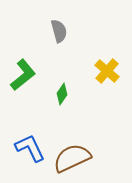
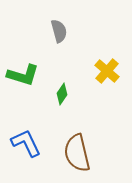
green L-shape: rotated 56 degrees clockwise
blue L-shape: moved 4 px left, 5 px up
brown semicircle: moved 5 px right, 5 px up; rotated 78 degrees counterclockwise
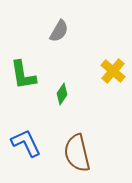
gray semicircle: rotated 45 degrees clockwise
yellow cross: moved 6 px right
green L-shape: rotated 64 degrees clockwise
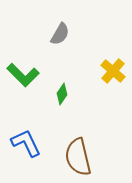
gray semicircle: moved 1 px right, 3 px down
green L-shape: rotated 36 degrees counterclockwise
brown semicircle: moved 1 px right, 4 px down
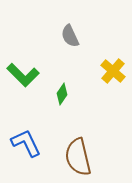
gray semicircle: moved 10 px right, 2 px down; rotated 125 degrees clockwise
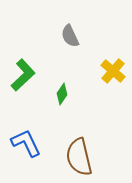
green L-shape: rotated 88 degrees counterclockwise
brown semicircle: moved 1 px right
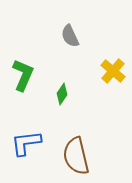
green L-shape: rotated 24 degrees counterclockwise
blue L-shape: rotated 72 degrees counterclockwise
brown semicircle: moved 3 px left, 1 px up
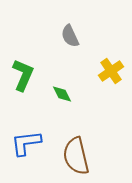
yellow cross: moved 2 px left; rotated 15 degrees clockwise
green diamond: rotated 60 degrees counterclockwise
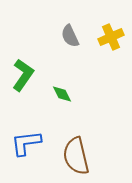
yellow cross: moved 34 px up; rotated 10 degrees clockwise
green L-shape: rotated 12 degrees clockwise
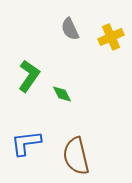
gray semicircle: moved 7 px up
green L-shape: moved 6 px right, 1 px down
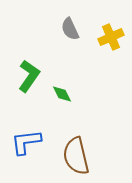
blue L-shape: moved 1 px up
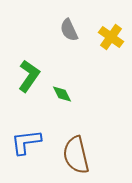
gray semicircle: moved 1 px left, 1 px down
yellow cross: rotated 30 degrees counterclockwise
brown semicircle: moved 1 px up
